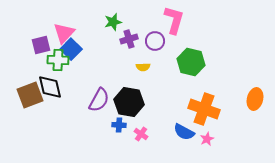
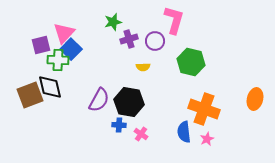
blue semicircle: rotated 55 degrees clockwise
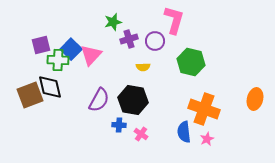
pink triangle: moved 27 px right, 22 px down
black hexagon: moved 4 px right, 2 px up
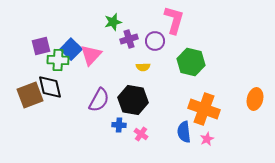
purple square: moved 1 px down
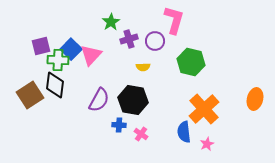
green star: moved 2 px left; rotated 18 degrees counterclockwise
black diamond: moved 5 px right, 2 px up; rotated 20 degrees clockwise
brown square: rotated 12 degrees counterclockwise
orange cross: rotated 28 degrees clockwise
pink star: moved 5 px down
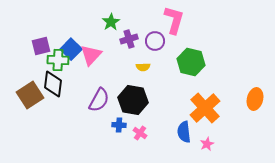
black diamond: moved 2 px left, 1 px up
orange cross: moved 1 px right, 1 px up
pink cross: moved 1 px left, 1 px up
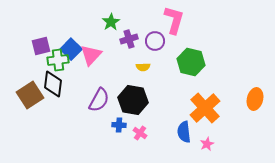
green cross: rotated 10 degrees counterclockwise
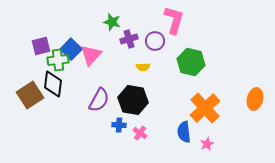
green star: moved 1 px right; rotated 24 degrees counterclockwise
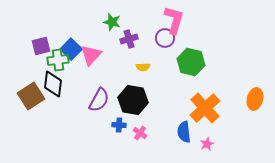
purple circle: moved 10 px right, 3 px up
brown square: moved 1 px right, 1 px down
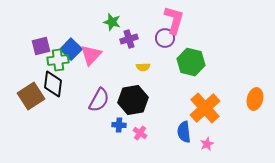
black hexagon: rotated 20 degrees counterclockwise
